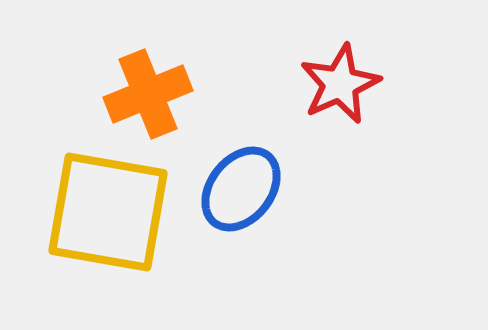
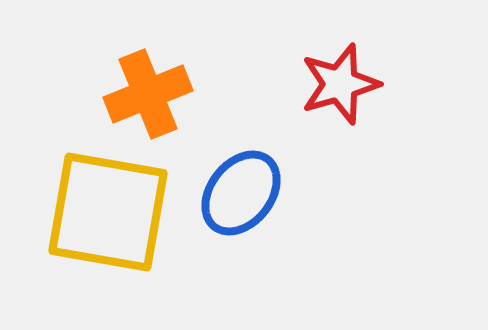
red star: rotated 8 degrees clockwise
blue ellipse: moved 4 px down
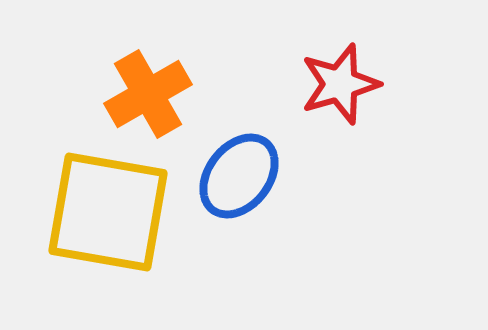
orange cross: rotated 8 degrees counterclockwise
blue ellipse: moved 2 px left, 17 px up
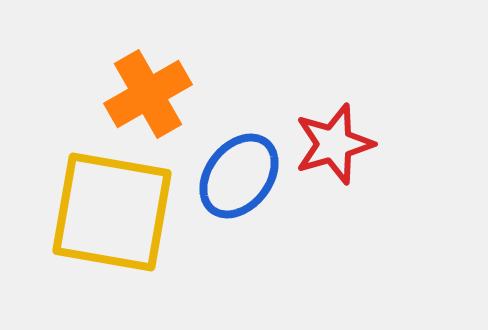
red star: moved 6 px left, 60 px down
yellow square: moved 4 px right
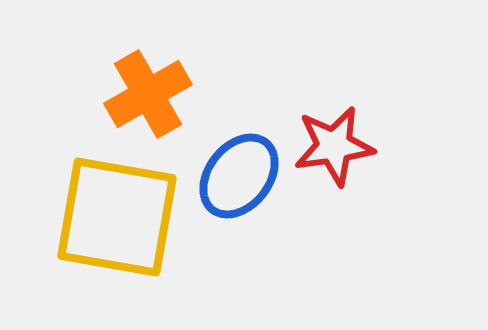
red star: moved 2 px down; rotated 8 degrees clockwise
yellow square: moved 5 px right, 5 px down
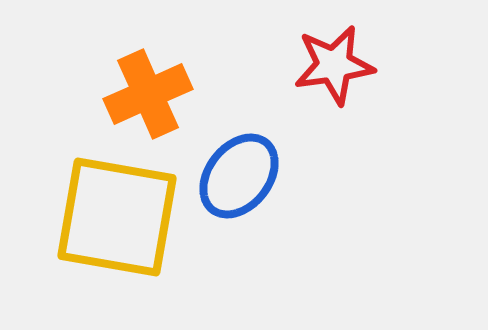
orange cross: rotated 6 degrees clockwise
red star: moved 81 px up
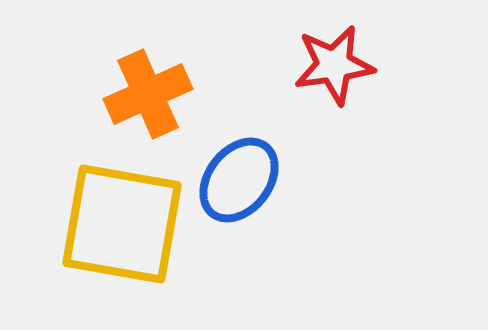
blue ellipse: moved 4 px down
yellow square: moved 5 px right, 7 px down
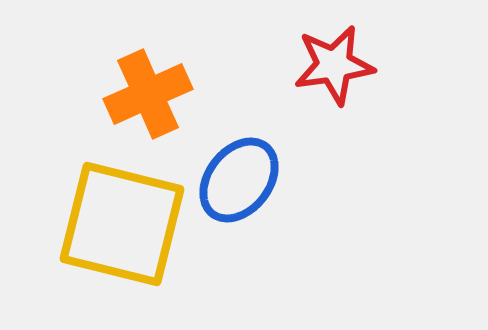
yellow square: rotated 4 degrees clockwise
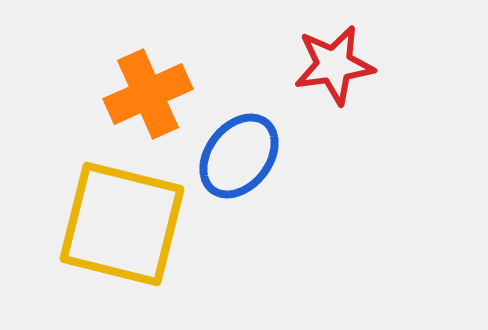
blue ellipse: moved 24 px up
